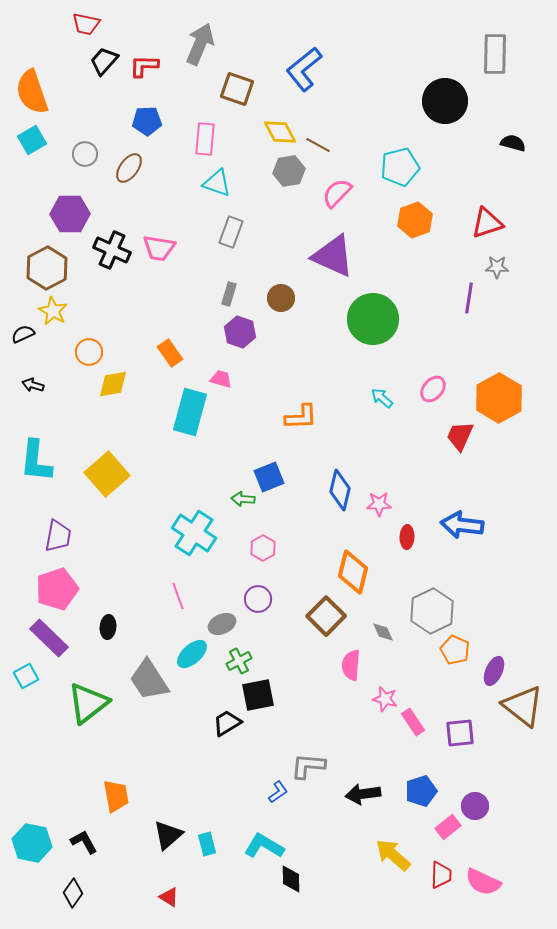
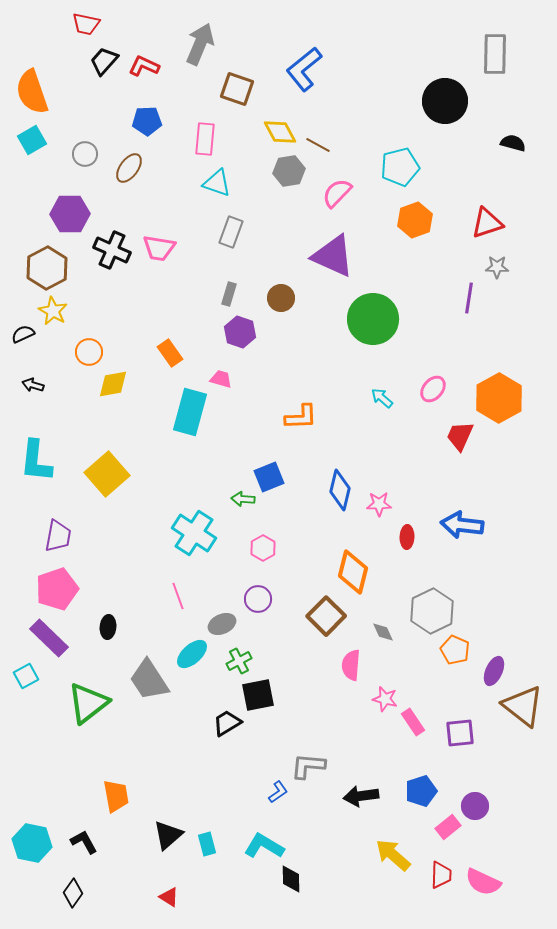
red L-shape at (144, 66): rotated 24 degrees clockwise
black arrow at (363, 794): moved 2 px left, 2 px down
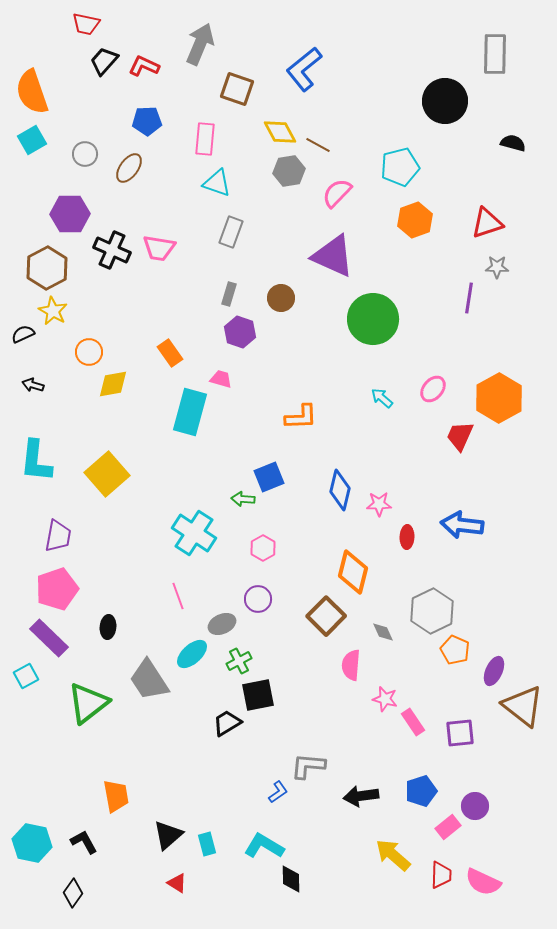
red triangle at (169, 897): moved 8 px right, 14 px up
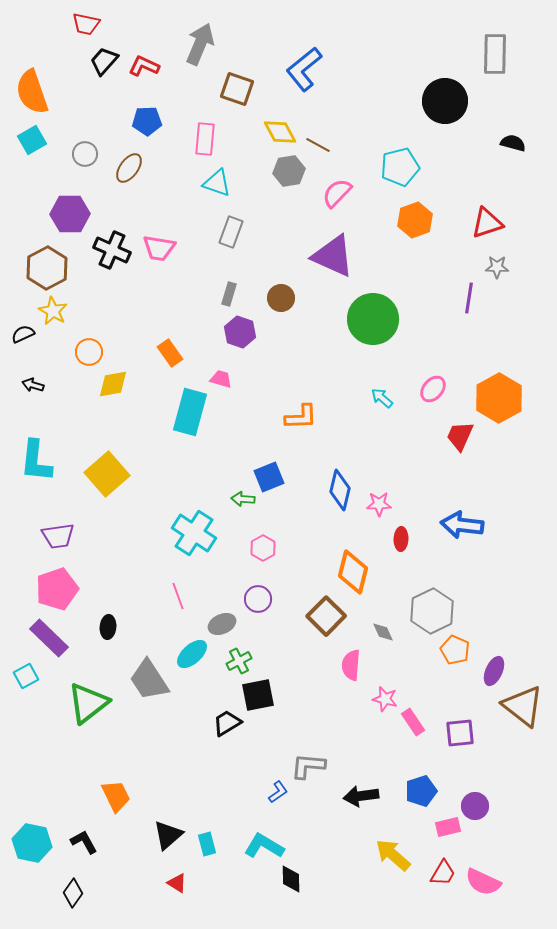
purple trapezoid at (58, 536): rotated 72 degrees clockwise
red ellipse at (407, 537): moved 6 px left, 2 px down
orange trapezoid at (116, 796): rotated 16 degrees counterclockwise
pink rectangle at (448, 827): rotated 25 degrees clockwise
red trapezoid at (441, 875): moved 2 px right, 2 px up; rotated 28 degrees clockwise
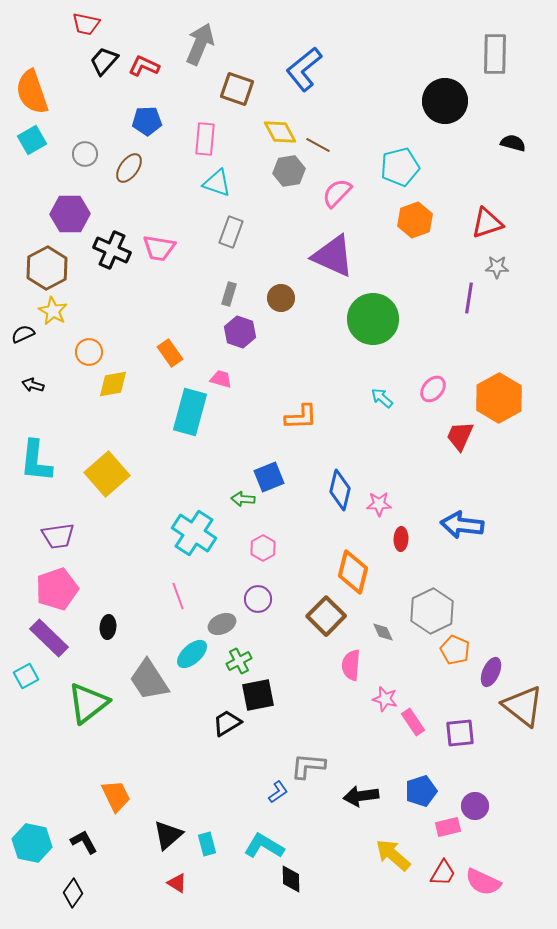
purple ellipse at (494, 671): moved 3 px left, 1 px down
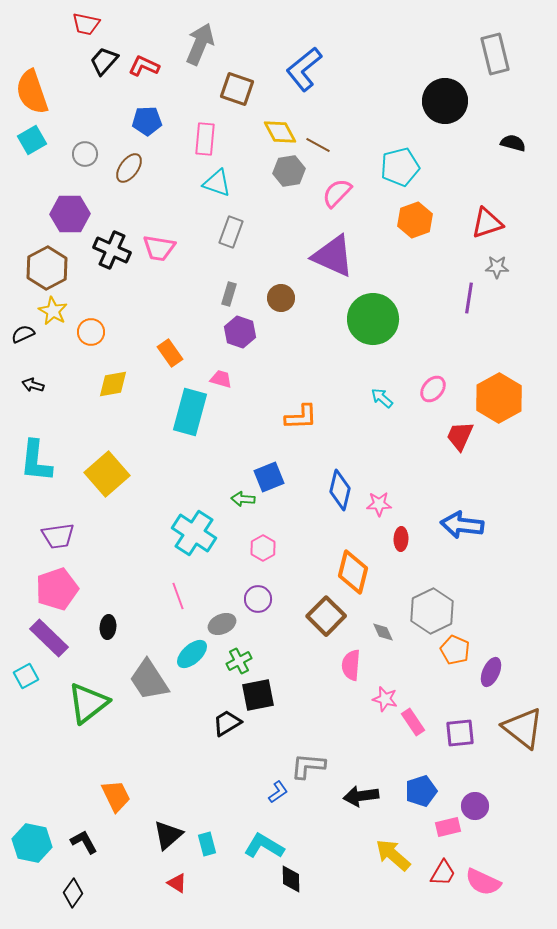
gray rectangle at (495, 54): rotated 15 degrees counterclockwise
orange circle at (89, 352): moved 2 px right, 20 px up
brown triangle at (523, 706): moved 22 px down
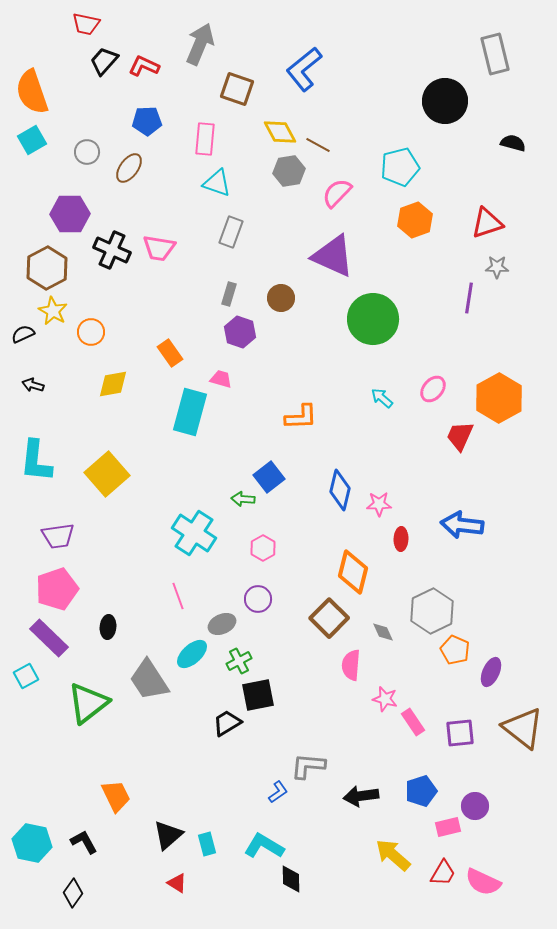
gray circle at (85, 154): moved 2 px right, 2 px up
blue square at (269, 477): rotated 16 degrees counterclockwise
brown square at (326, 616): moved 3 px right, 2 px down
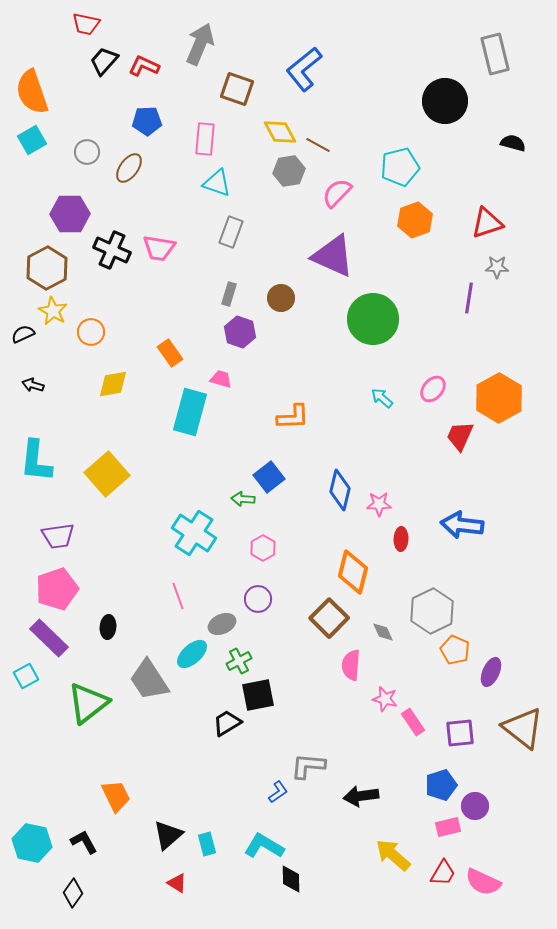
orange L-shape at (301, 417): moved 8 px left
blue pentagon at (421, 791): moved 20 px right, 6 px up
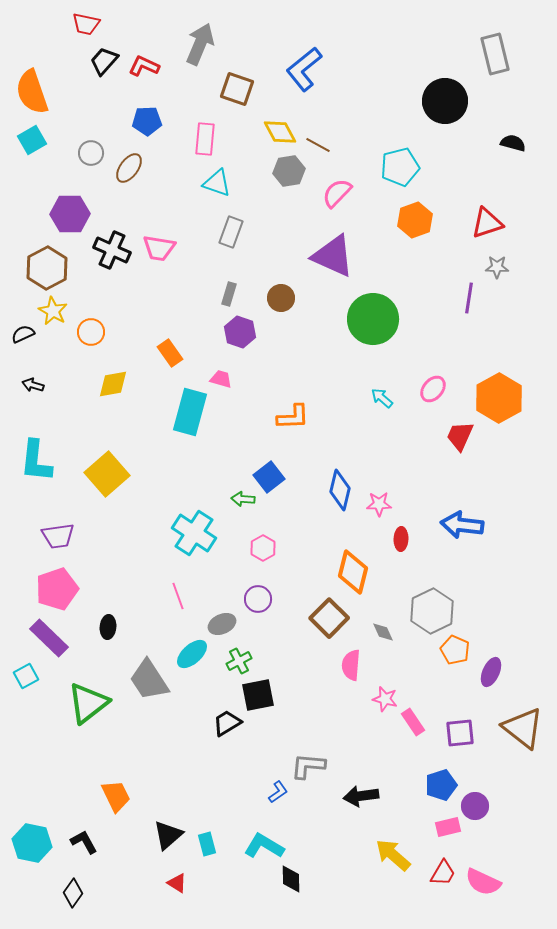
gray circle at (87, 152): moved 4 px right, 1 px down
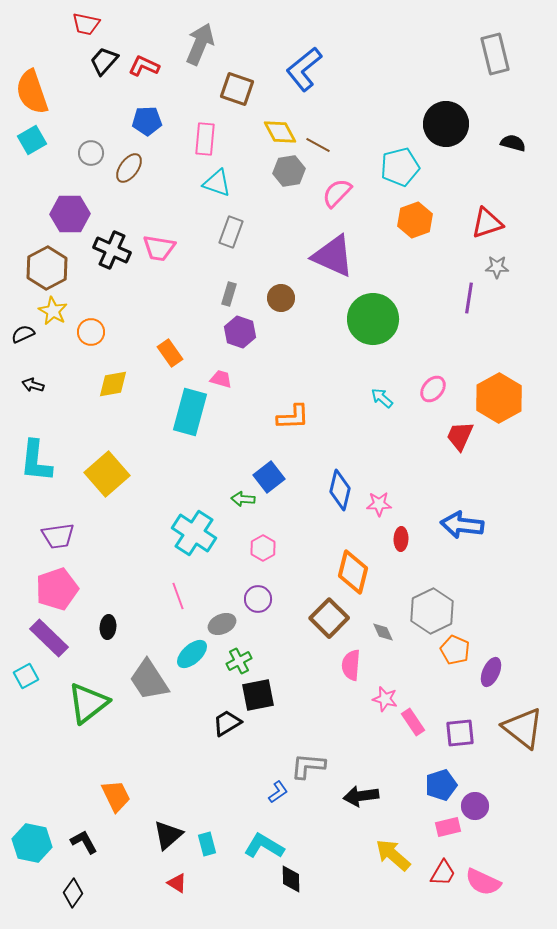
black circle at (445, 101): moved 1 px right, 23 px down
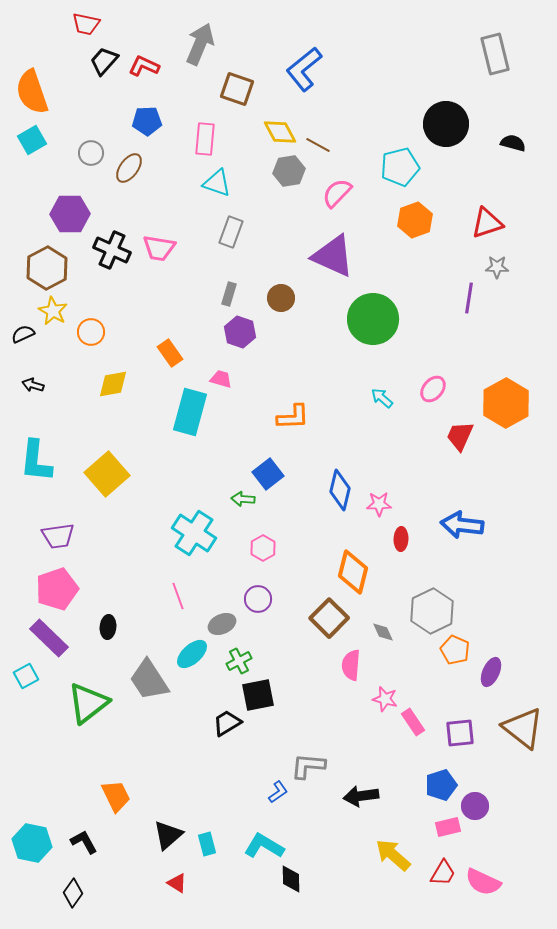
orange hexagon at (499, 398): moved 7 px right, 5 px down
blue square at (269, 477): moved 1 px left, 3 px up
